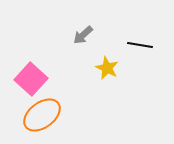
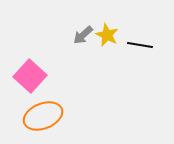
yellow star: moved 33 px up
pink square: moved 1 px left, 3 px up
orange ellipse: moved 1 px right, 1 px down; rotated 15 degrees clockwise
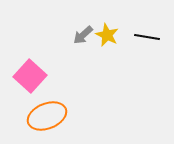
black line: moved 7 px right, 8 px up
orange ellipse: moved 4 px right
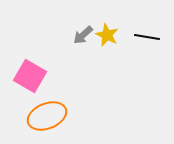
pink square: rotated 12 degrees counterclockwise
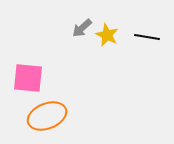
gray arrow: moved 1 px left, 7 px up
pink square: moved 2 px left, 2 px down; rotated 24 degrees counterclockwise
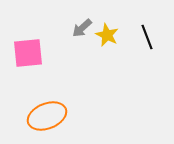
black line: rotated 60 degrees clockwise
pink square: moved 25 px up; rotated 12 degrees counterclockwise
